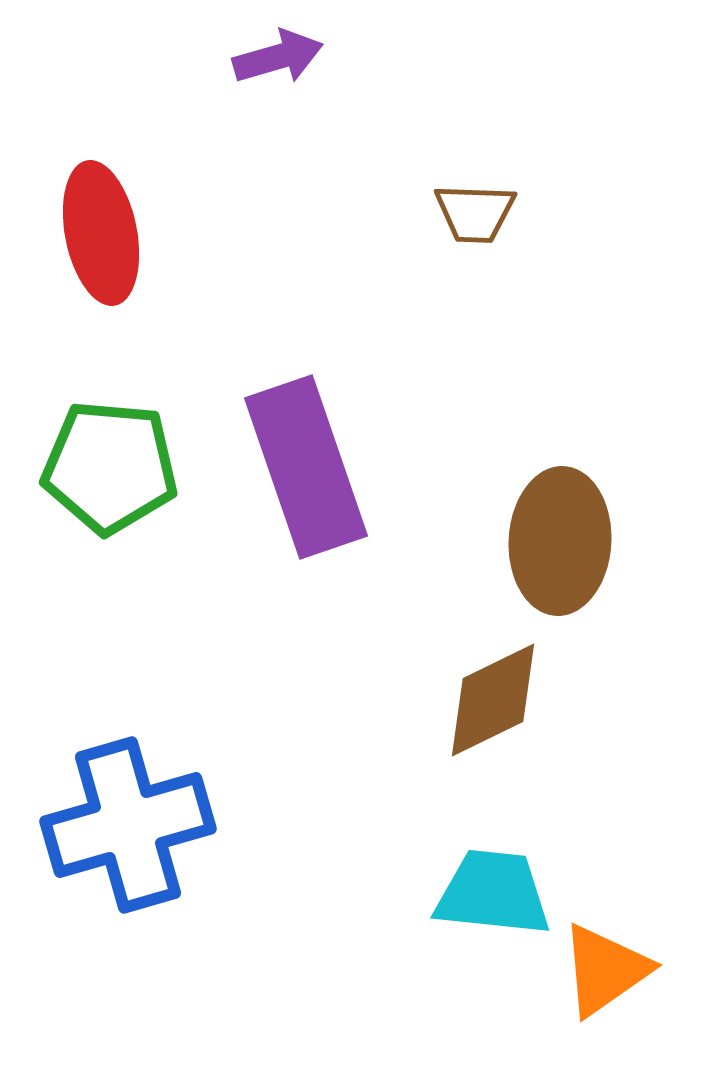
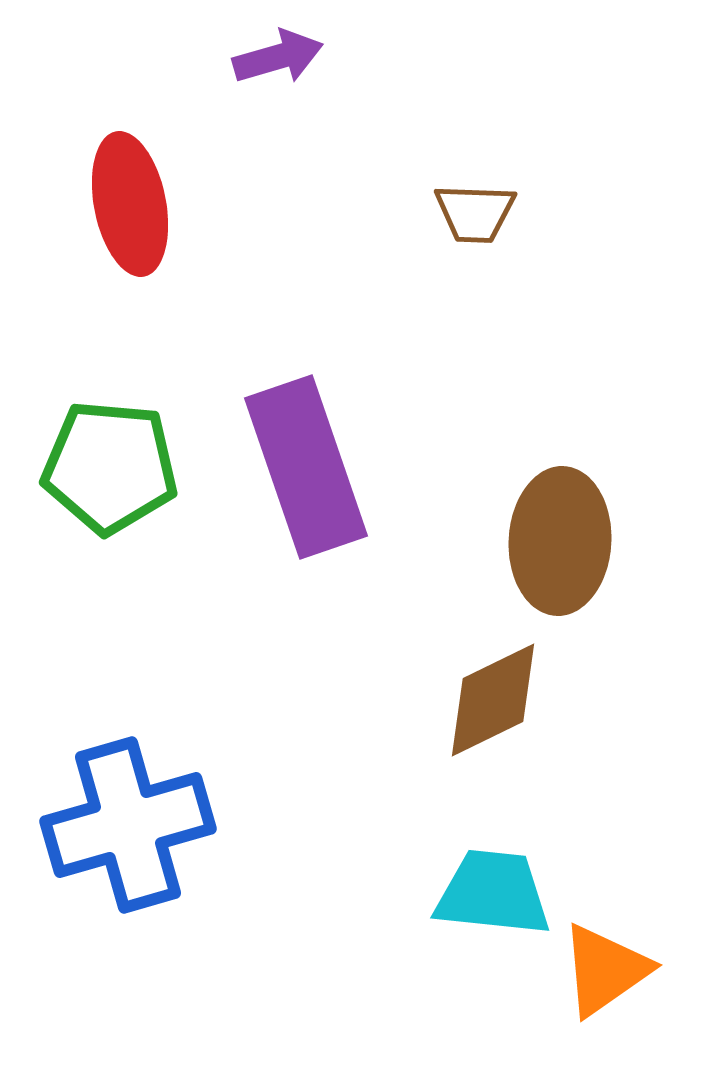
red ellipse: moved 29 px right, 29 px up
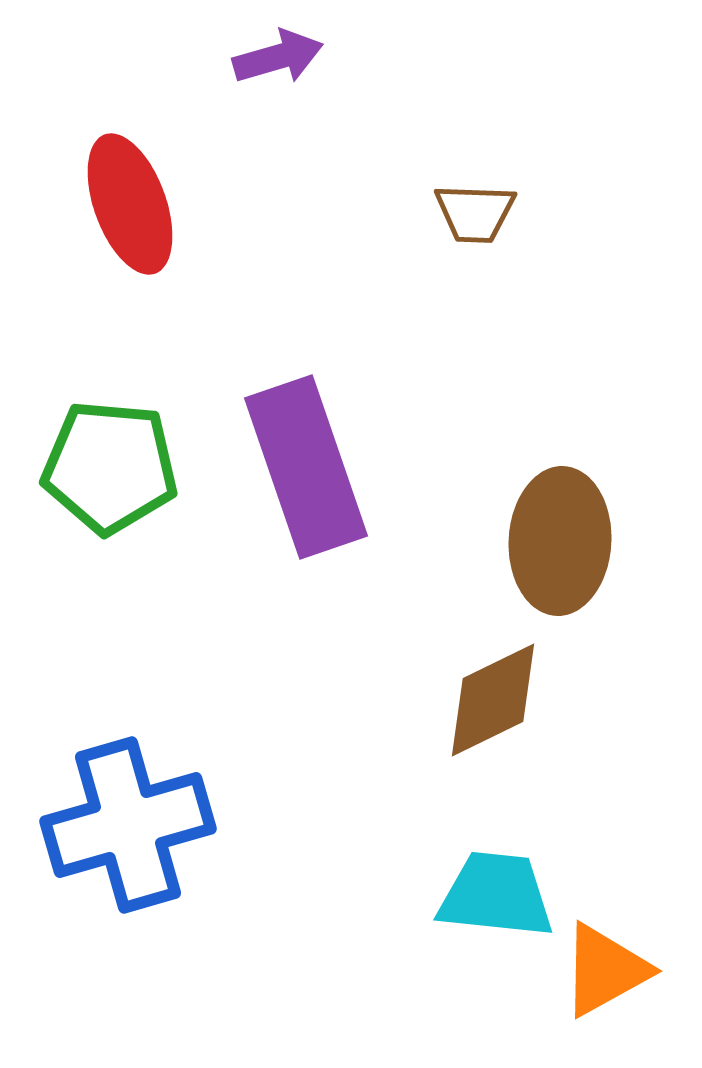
red ellipse: rotated 9 degrees counterclockwise
cyan trapezoid: moved 3 px right, 2 px down
orange triangle: rotated 6 degrees clockwise
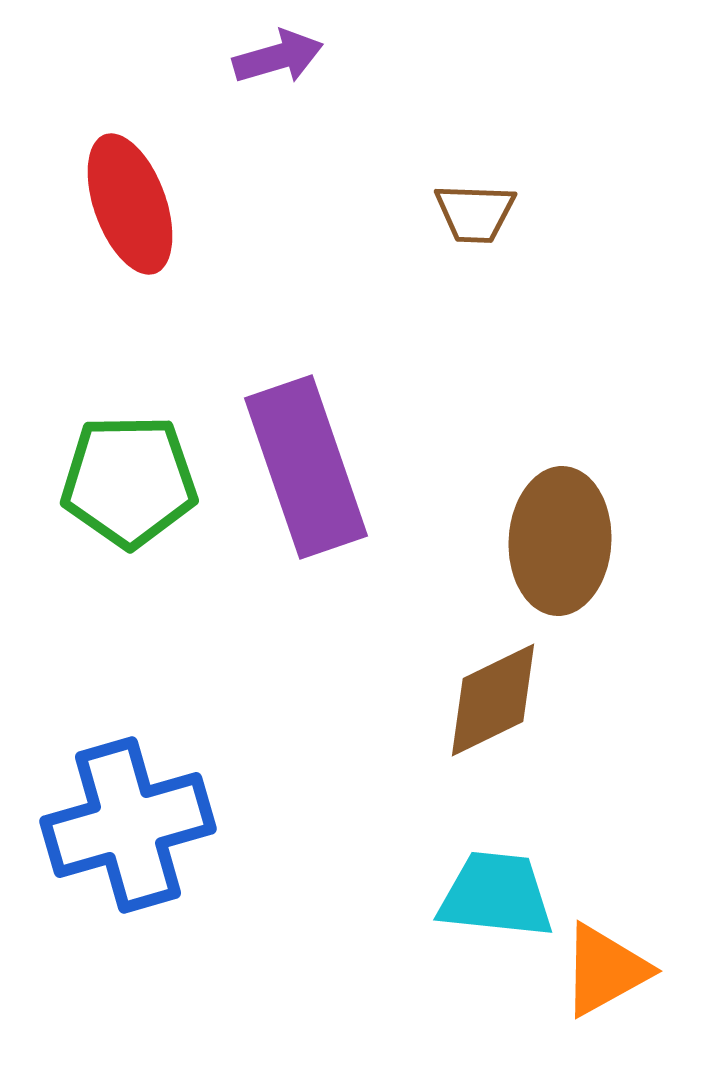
green pentagon: moved 19 px right, 14 px down; rotated 6 degrees counterclockwise
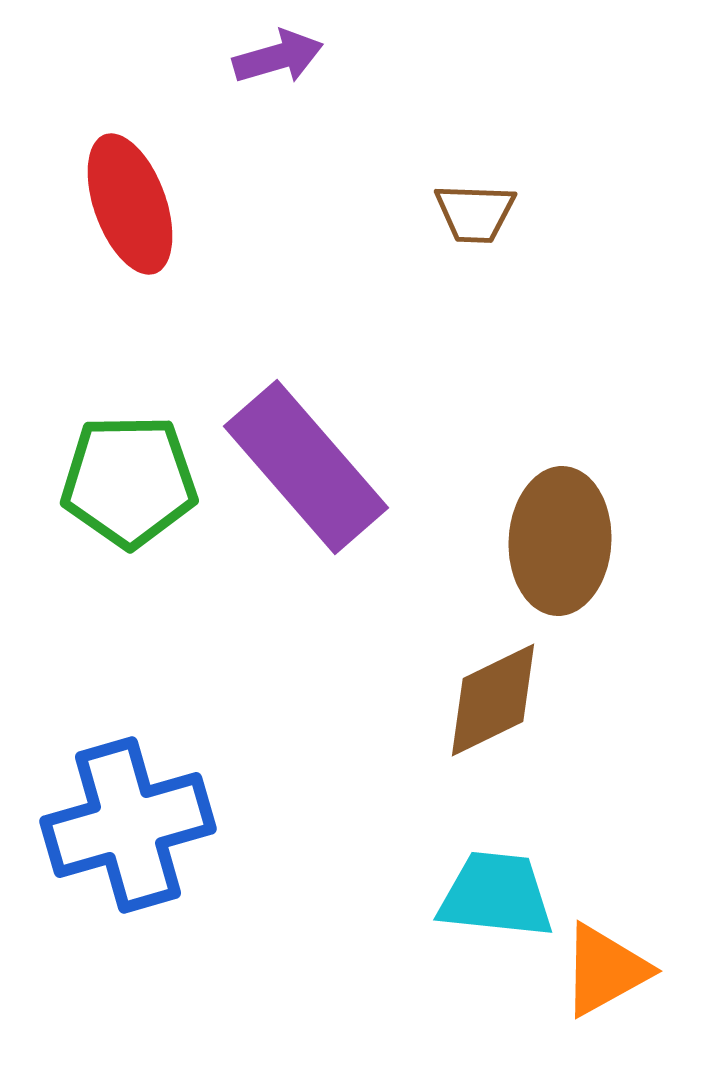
purple rectangle: rotated 22 degrees counterclockwise
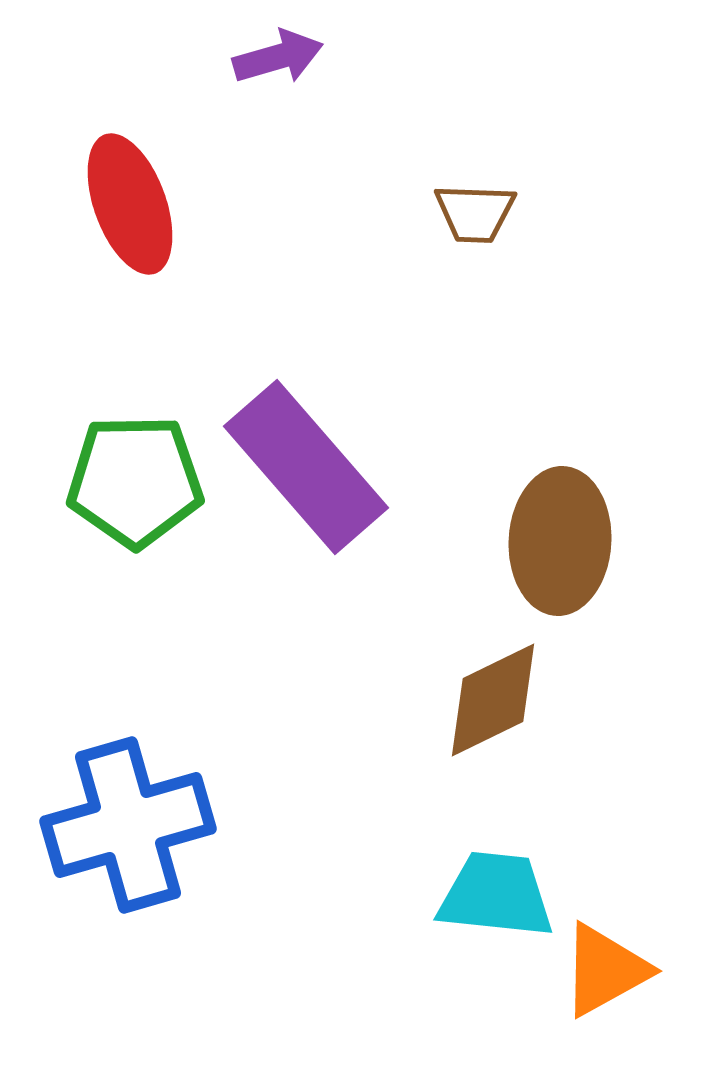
green pentagon: moved 6 px right
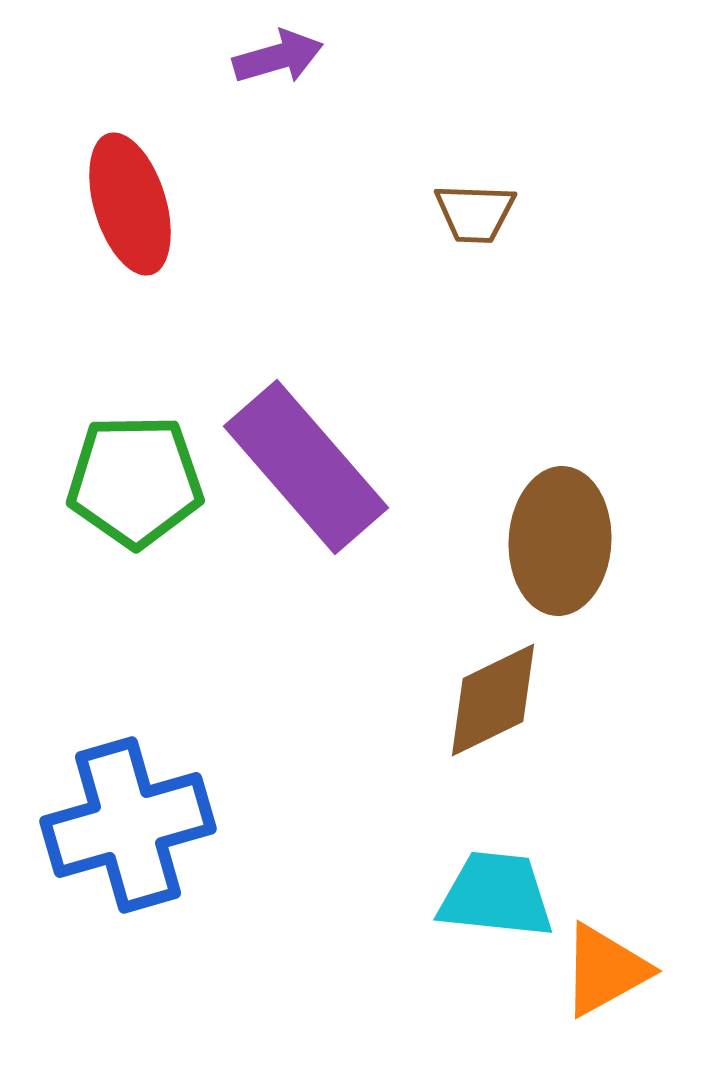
red ellipse: rotated 3 degrees clockwise
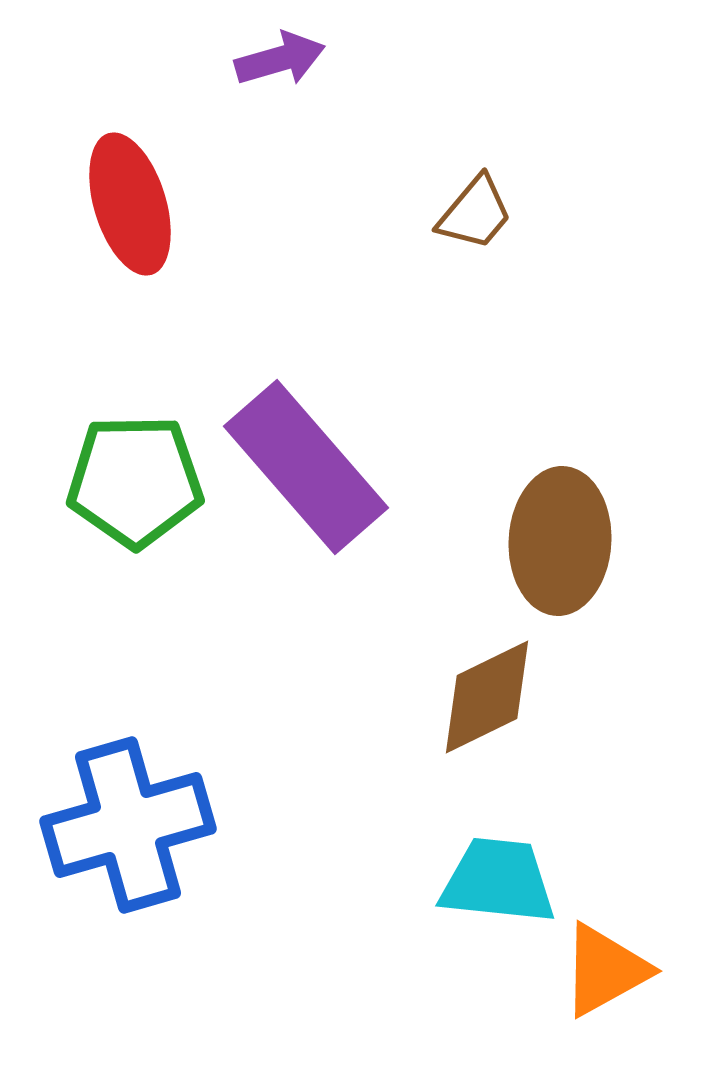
purple arrow: moved 2 px right, 2 px down
brown trapezoid: rotated 52 degrees counterclockwise
brown diamond: moved 6 px left, 3 px up
cyan trapezoid: moved 2 px right, 14 px up
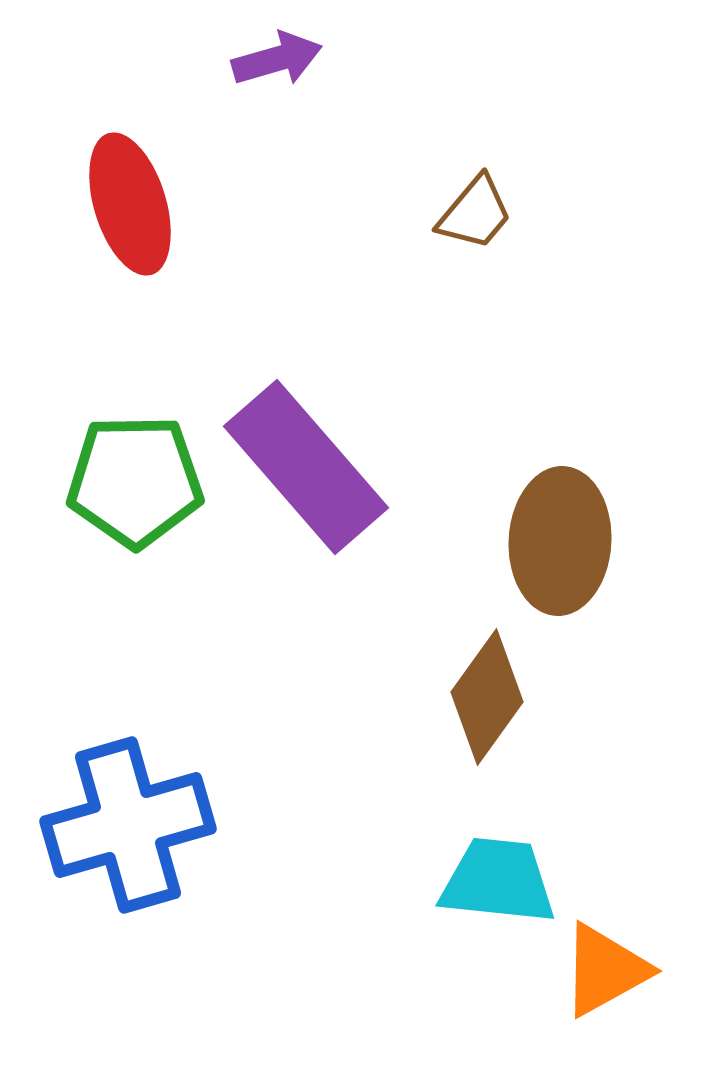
purple arrow: moved 3 px left
brown diamond: rotated 28 degrees counterclockwise
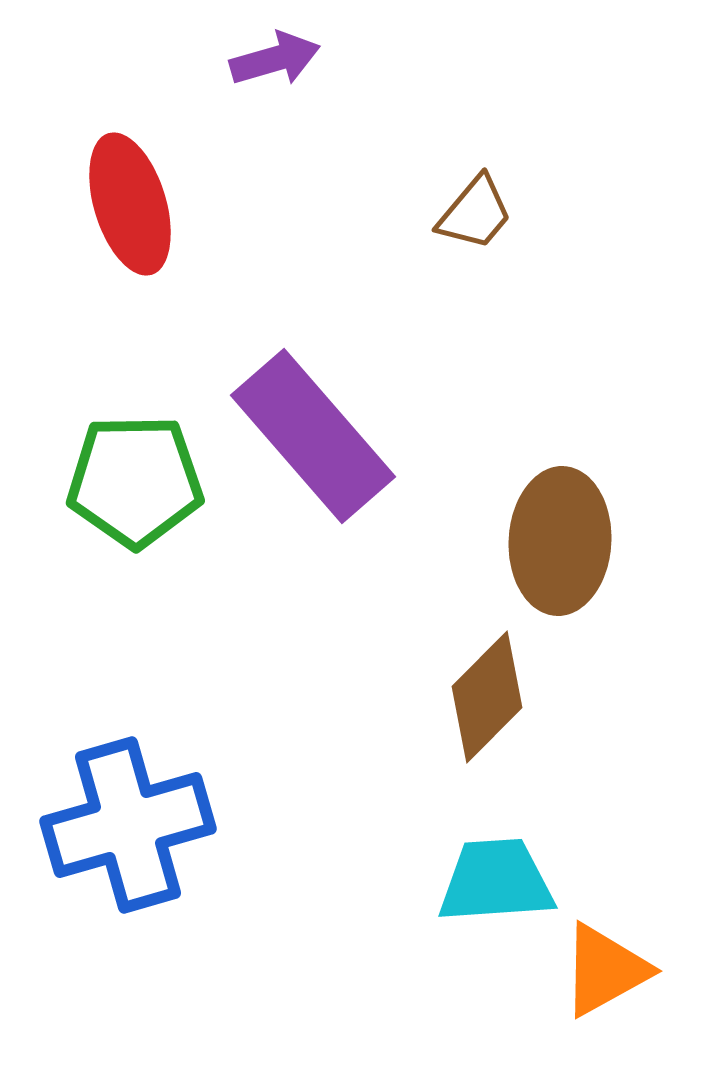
purple arrow: moved 2 px left
purple rectangle: moved 7 px right, 31 px up
brown diamond: rotated 9 degrees clockwise
cyan trapezoid: moved 2 px left; rotated 10 degrees counterclockwise
